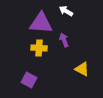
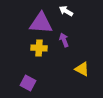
purple square: moved 1 px left, 3 px down
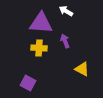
purple arrow: moved 1 px right, 1 px down
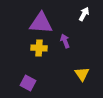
white arrow: moved 18 px right, 3 px down; rotated 88 degrees clockwise
yellow triangle: moved 5 px down; rotated 28 degrees clockwise
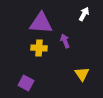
purple square: moved 2 px left
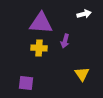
white arrow: rotated 48 degrees clockwise
purple arrow: rotated 144 degrees counterclockwise
purple square: rotated 21 degrees counterclockwise
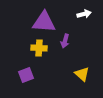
purple triangle: moved 3 px right, 1 px up
yellow triangle: rotated 14 degrees counterclockwise
purple square: moved 8 px up; rotated 28 degrees counterclockwise
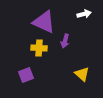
purple triangle: rotated 20 degrees clockwise
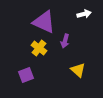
yellow cross: rotated 35 degrees clockwise
yellow triangle: moved 4 px left, 4 px up
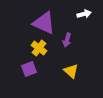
purple triangle: moved 1 px down
purple arrow: moved 2 px right, 1 px up
yellow triangle: moved 7 px left, 1 px down
purple square: moved 3 px right, 6 px up
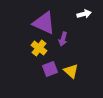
purple arrow: moved 4 px left, 1 px up
purple square: moved 21 px right
